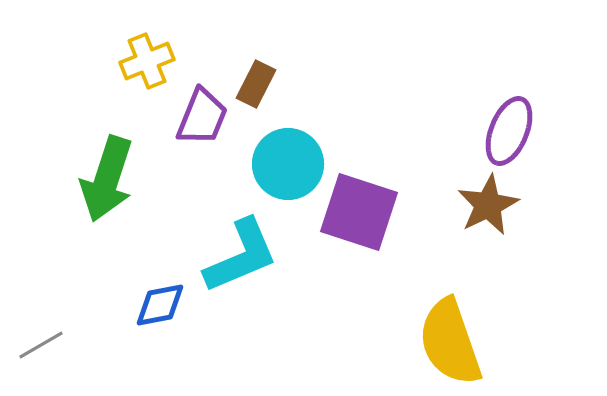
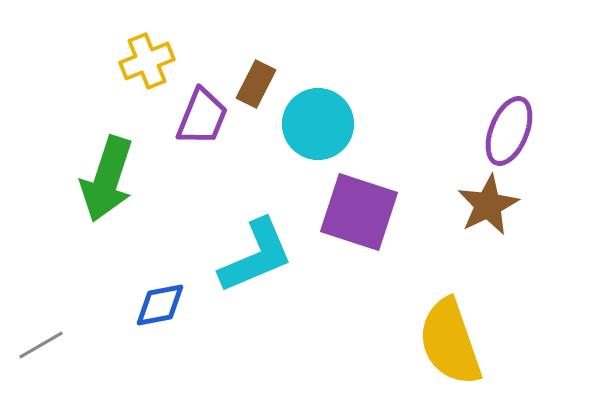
cyan circle: moved 30 px right, 40 px up
cyan L-shape: moved 15 px right
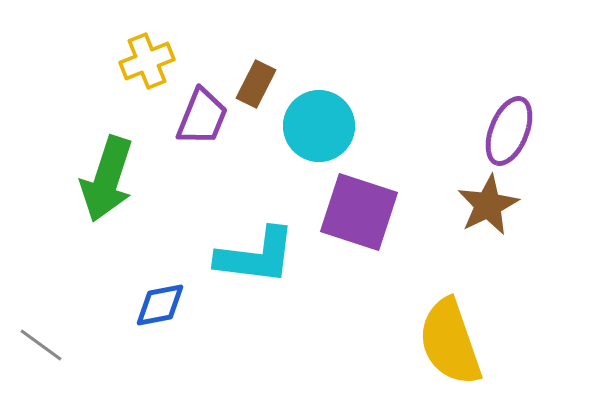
cyan circle: moved 1 px right, 2 px down
cyan L-shape: rotated 30 degrees clockwise
gray line: rotated 66 degrees clockwise
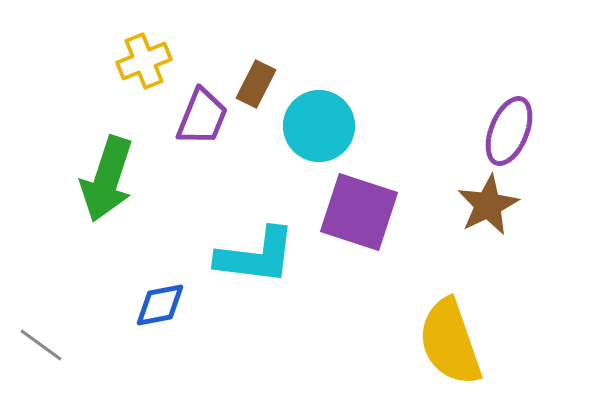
yellow cross: moved 3 px left
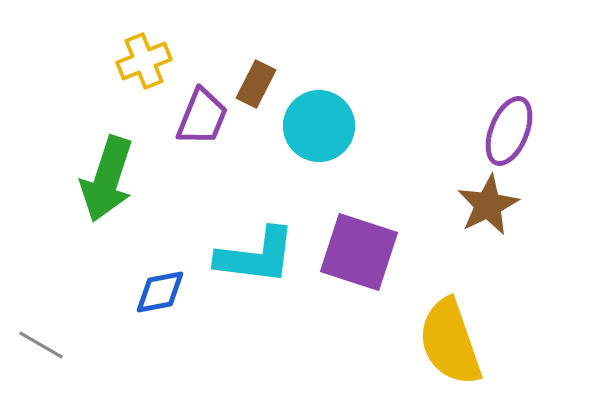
purple square: moved 40 px down
blue diamond: moved 13 px up
gray line: rotated 6 degrees counterclockwise
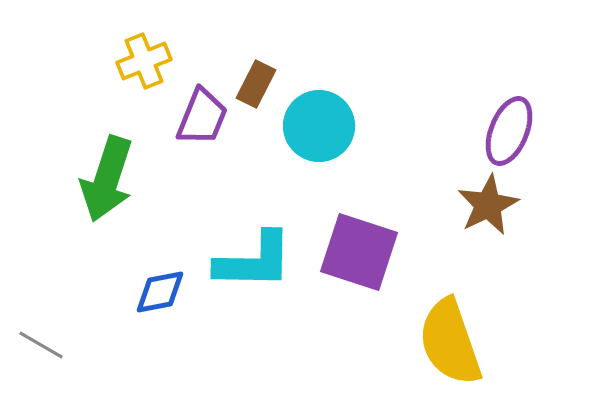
cyan L-shape: moved 2 px left, 5 px down; rotated 6 degrees counterclockwise
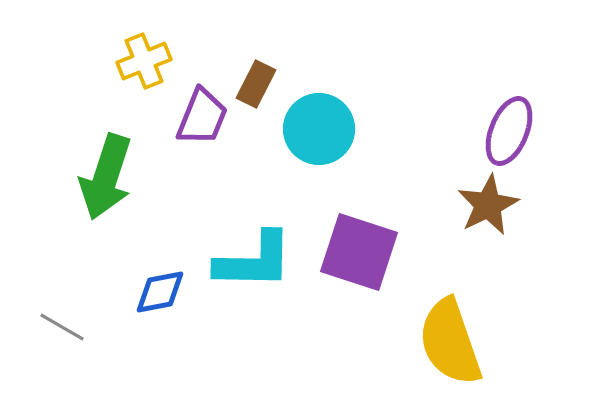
cyan circle: moved 3 px down
green arrow: moved 1 px left, 2 px up
gray line: moved 21 px right, 18 px up
